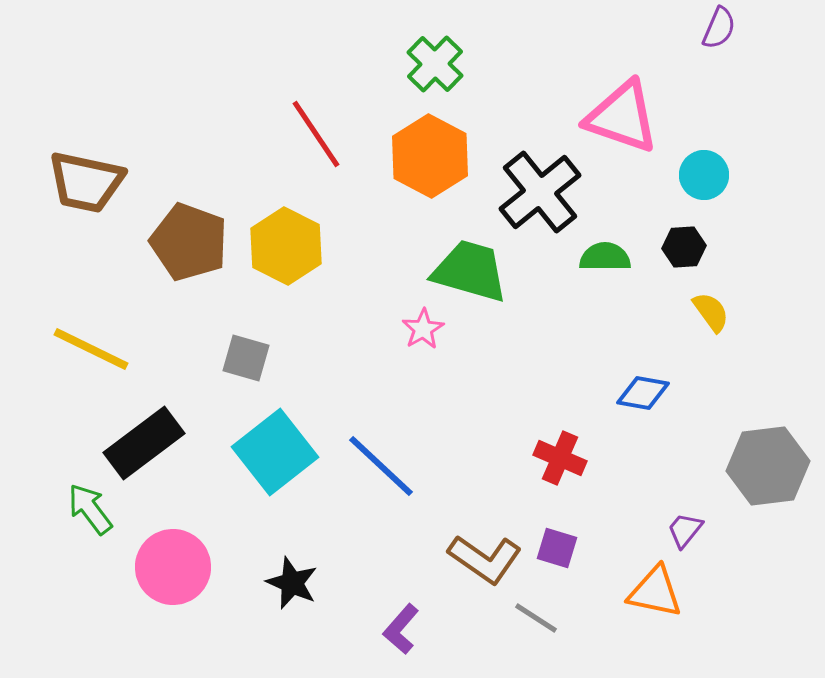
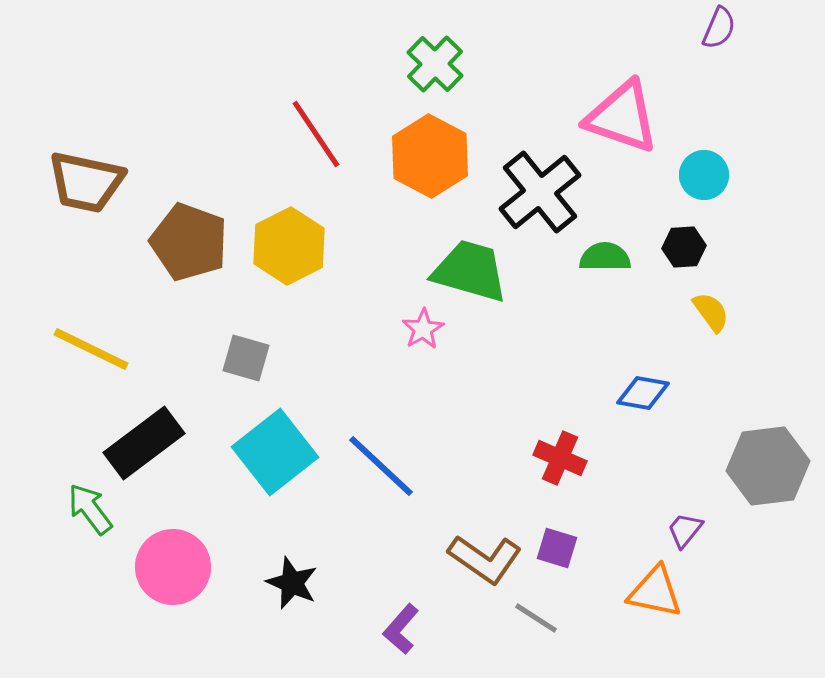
yellow hexagon: moved 3 px right; rotated 6 degrees clockwise
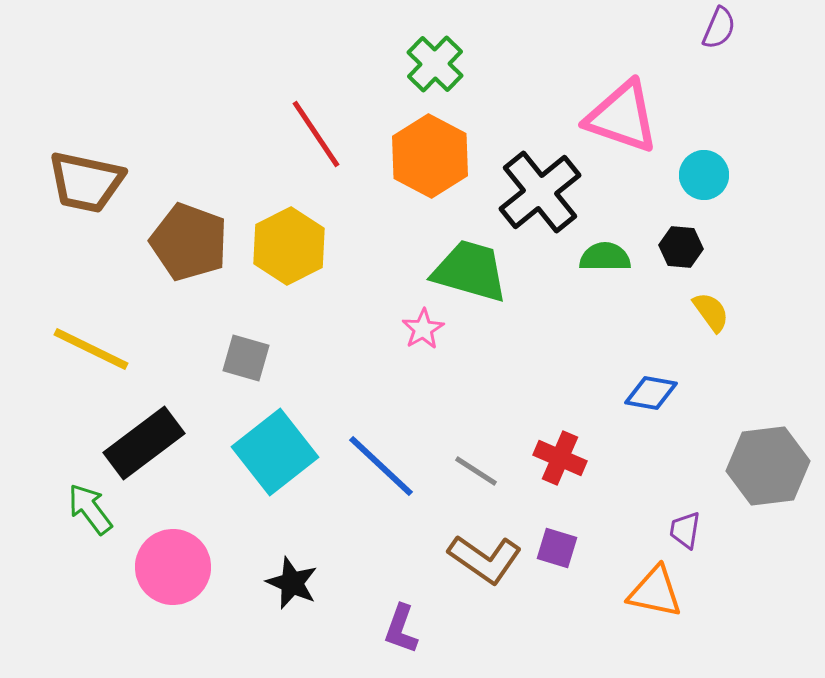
black hexagon: moved 3 px left; rotated 9 degrees clockwise
blue diamond: moved 8 px right
purple trapezoid: rotated 30 degrees counterclockwise
gray line: moved 60 px left, 147 px up
purple L-shape: rotated 21 degrees counterclockwise
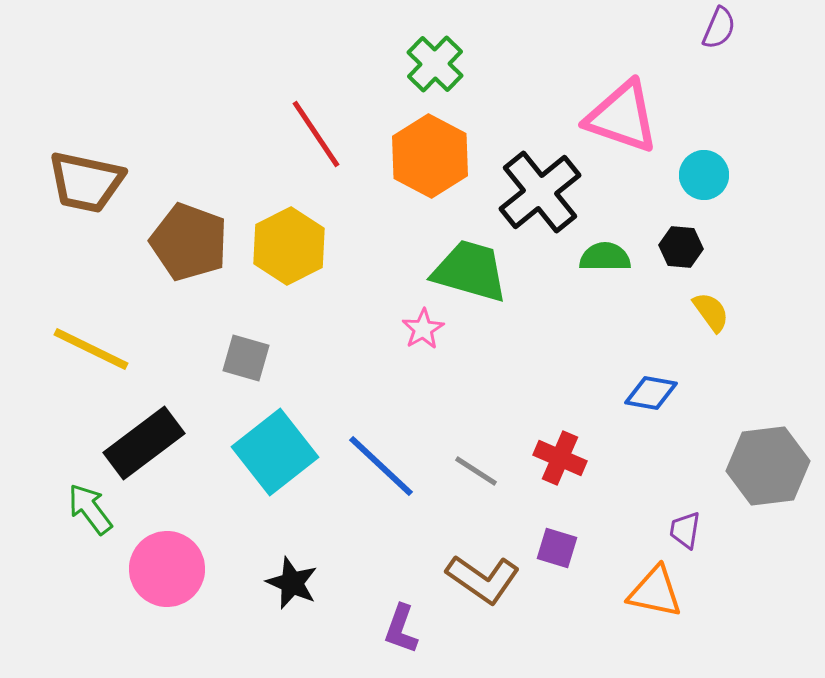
brown L-shape: moved 2 px left, 20 px down
pink circle: moved 6 px left, 2 px down
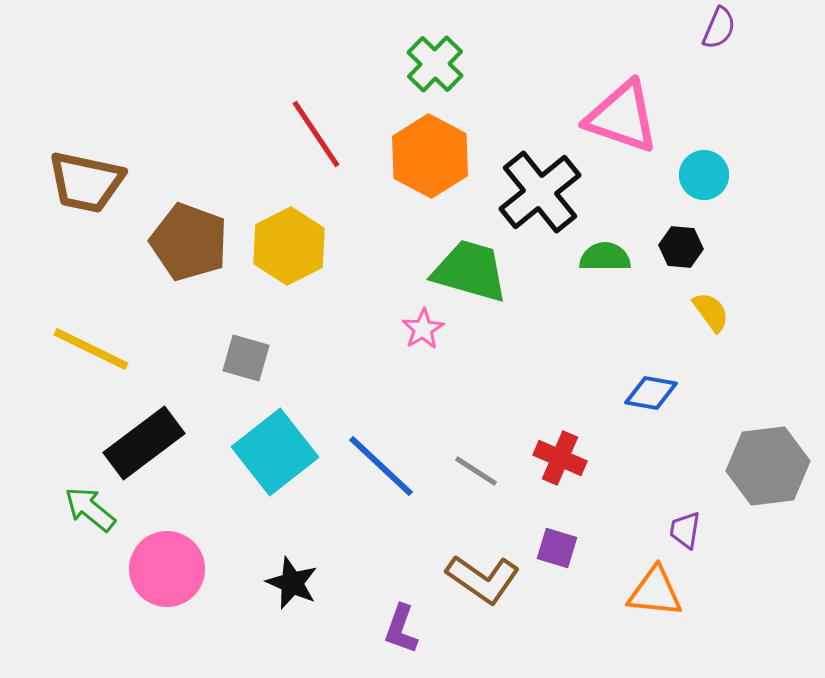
green arrow: rotated 14 degrees counterclockwise
orange triangle: rotated 6 degrees counterclockwise
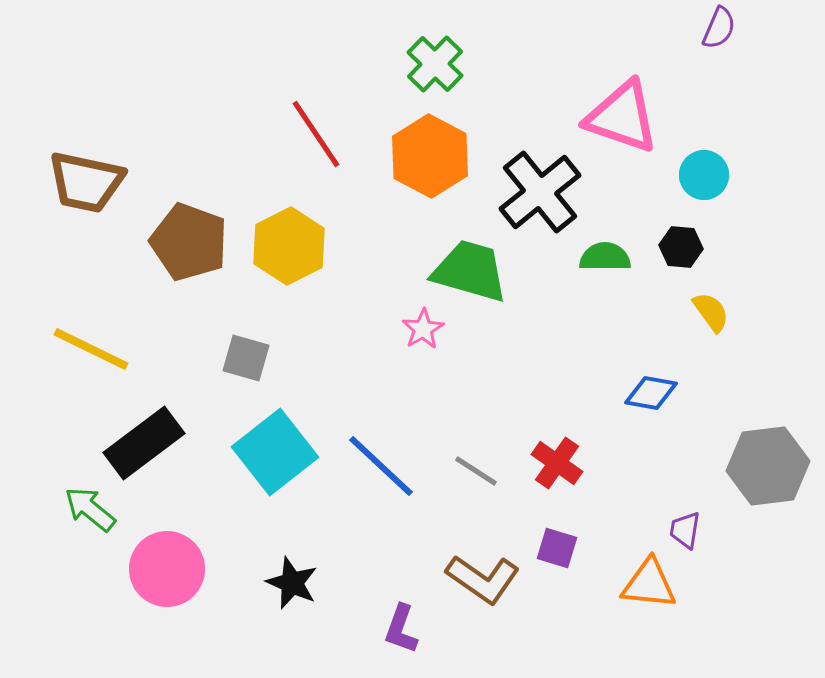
red cross: moved 3 px left, 5 px down; rotated 12 degrees clockwise
orange triangle: moved 6 px left, 8 px up
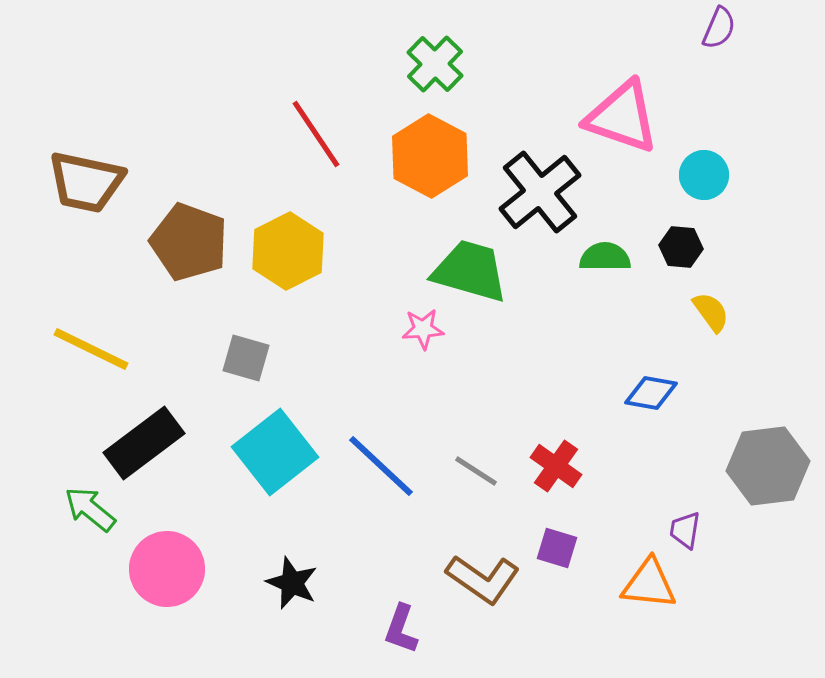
yellow hexagon: moved 1 px left, 5 px down
pink star: rotated 27 degrees clockwise
red cross: moved 1 px left, 3 px down
